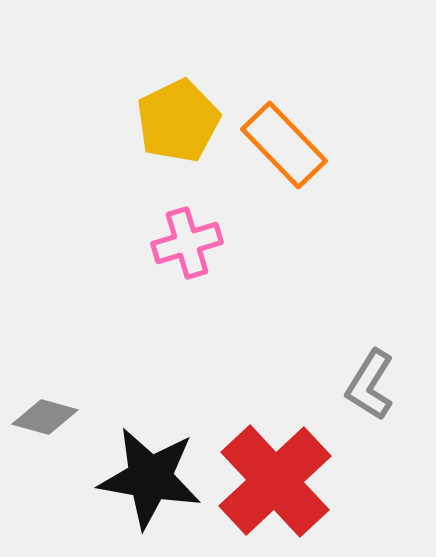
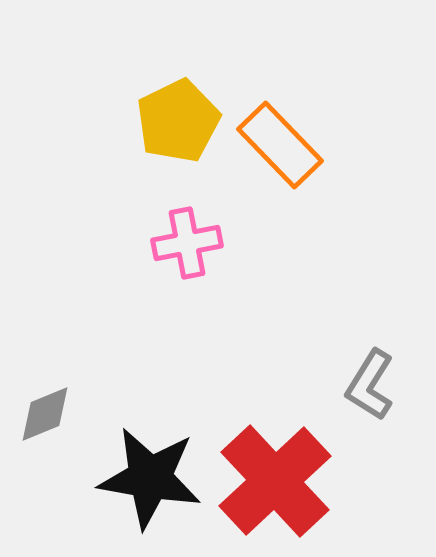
orange rectangle: moved 4 px left
pink cross: rotated 6 degrees clockwise
gray diamond: moved 3 px up; rotated 38 degrees counterclockwise
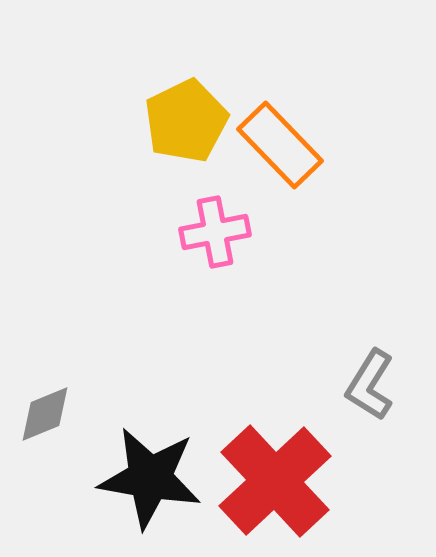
yellow pentagon: moved 8 px right
pink cross: moved 28 px right, 11 px up
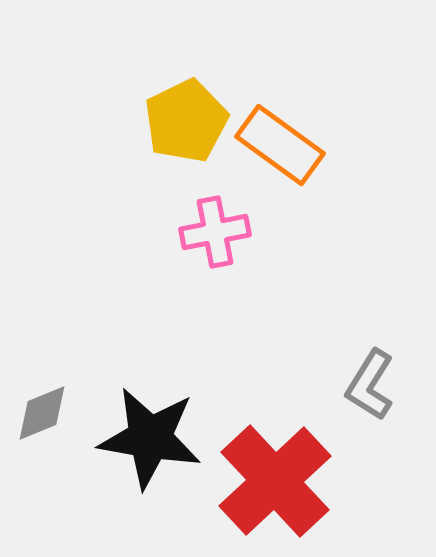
orange rectangle: rotated 10 degrees counterclockwise
gray diamond: moved 3 px left, 1 px up
black star: moved 40 px up
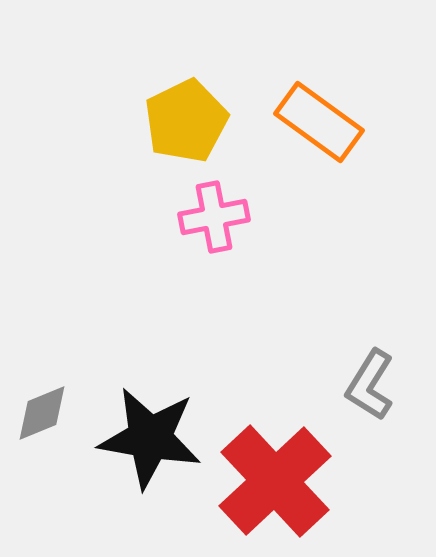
orange rectangle: moved 39 px right, 23 px up
pink cross: moved 1 px left, 15 px up
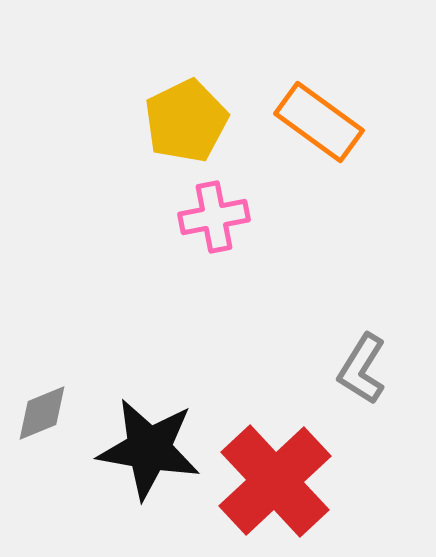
gray L-shape: moved 8 px left, 16 px up
black star: moved 1 px left, 11 px down
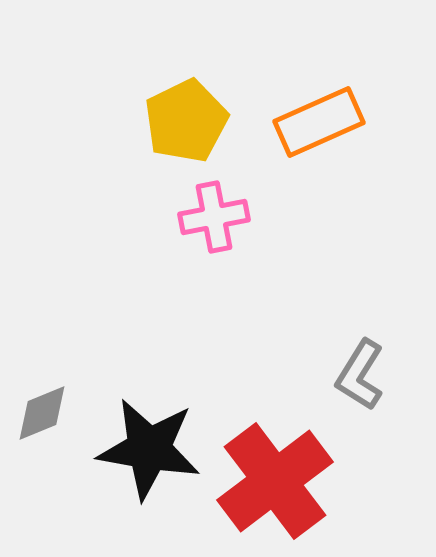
orange rectangle: rotated 60 degrees counterclockwise
gray L-shape: moved 2 px left, 6 px down
red cross: rotated 6 degrees clockwise
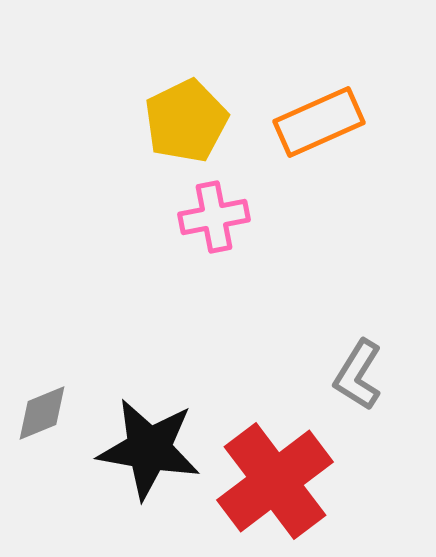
gray L-shape: moved 2 px left
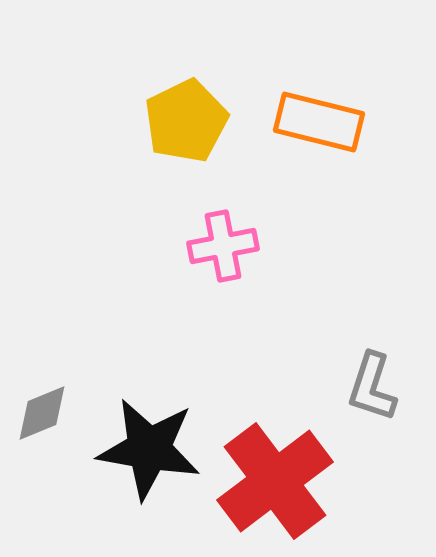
orange rectangle: rotated 38 degrees clockwise
pink cross: moved 9 px right, 29 px down
gray L-shape: moved 14 px right, 12 px down; rotated 14 degrees counterclockwise
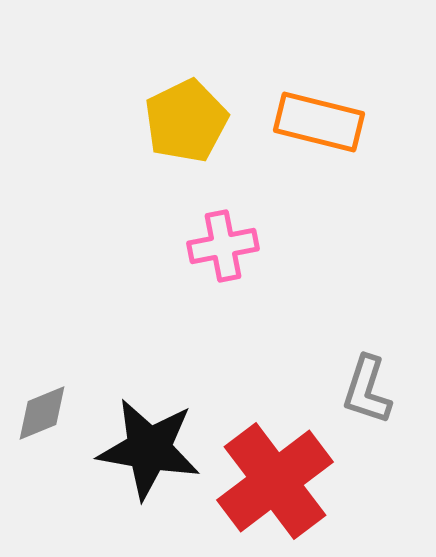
gray L-shape: moved 5 px left, 3 px down
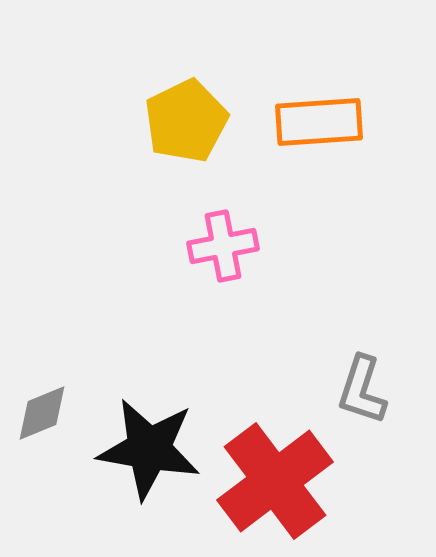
orange rectangle: rotated 18 degrees counterclockwise
gray L-shape: moved 5 px left
